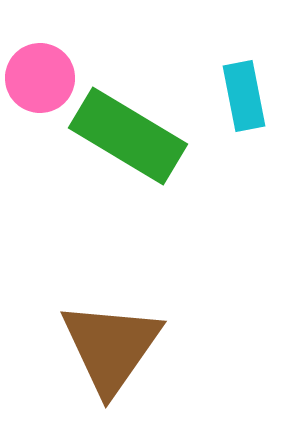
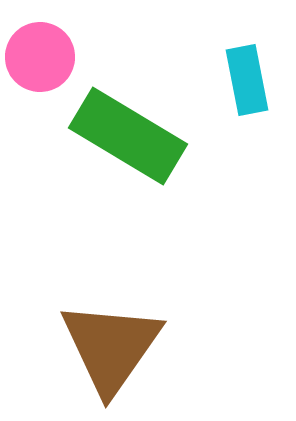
pink circle: moved 21 px up
cyan rectangle: moved 3 px right, 16 px up
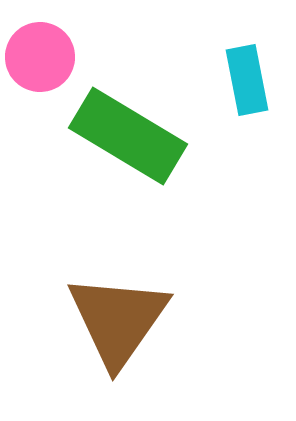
brown triangle: moved 7 px right, 27 px up
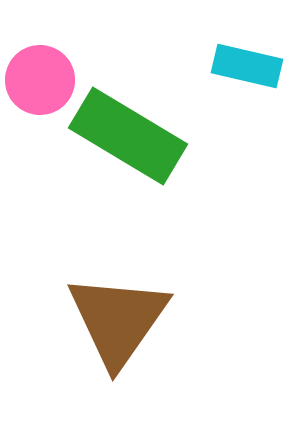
pink circle: moved 23 px down
cyan rectangle: moved 14 px up; rotated 66 degrees counterclockwise
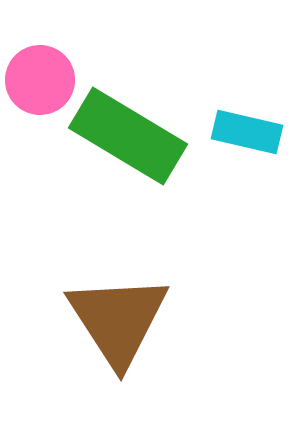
cyan rectangle: moved 66 px down
brown triangle: rotated 8 degrees counterclockwise
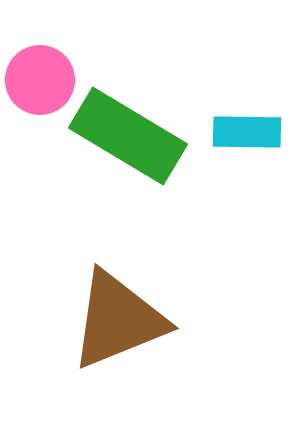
cyan rectangle: rotated 12 degrees counterclockwise
brown triangle: rotated 41 degrees clockwise
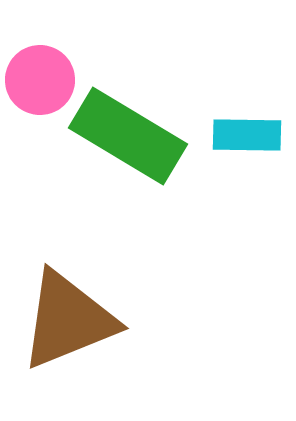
cyan rectangle: moved 3 px down
brown triangle: moved 50 px left
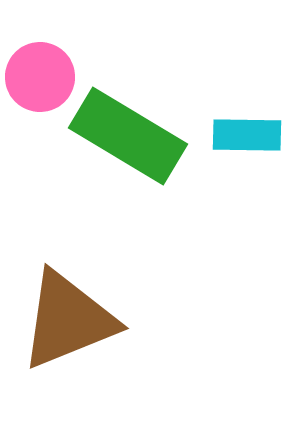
pink circle: moved 3 px up
